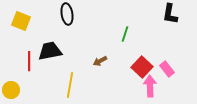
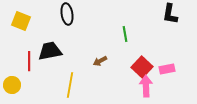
green line: rotated 28 degrees counterclockwise
pink rectangle: rotated 63 degrees counterclockwise
pink arrow: moved 4 px left
yellow circle: moved 1 px right, 5 px up
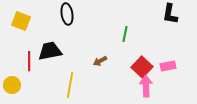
green line: rotated 21 degrees clockwise
pink rectangle: moved 1 px right, 3 px up
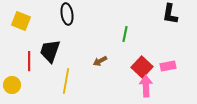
black trapezoid: rotated 60 degrees counterclockwise
yellow line: moved 4 px left, 4 px up
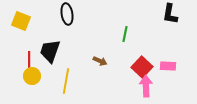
brown arrow: rotated 128 degrees counterclockwise
pink rectangle: rotated 14 degrees clockwise
yellow circle: moved 20 px right, 9 px up
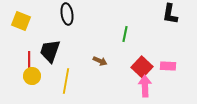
pink arrow: moved 1 px left
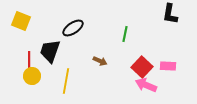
black ellipse: moved 6 px right, 14 px down; rotated 65 degrees clockwise
pink arrow: moved 1 px right, 1 px up; rotated 65 degrees counterclockwise
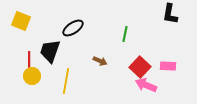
red square: moved 2 px left
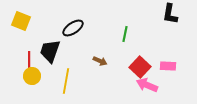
pink arrow: moved 1 px right
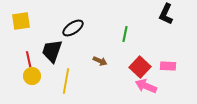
black L-shape: moved 4 px left; rotated 15 degrees clockwise
yellow square: rotated 30 degrees counterclockwise
black trapezoid: moved 2 px right
red line: rotated 12 degrees counterclockwise
pink arrow: moved 1 px left, 1 px down
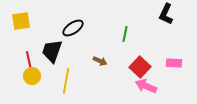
pink rectangle: moved 6 px right, 3 px up
